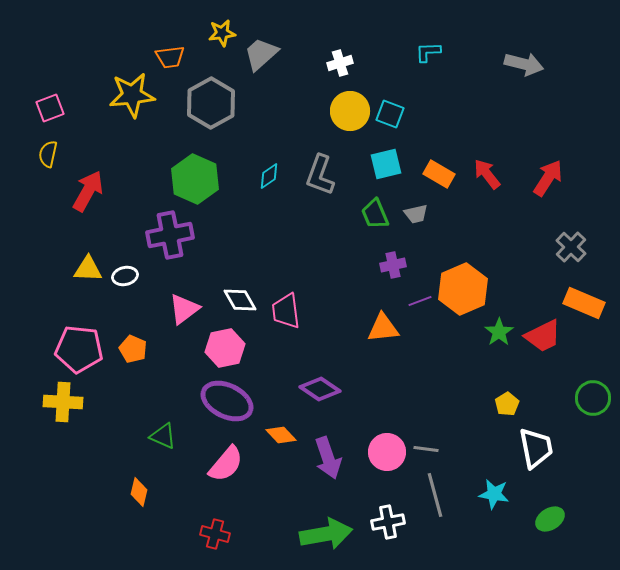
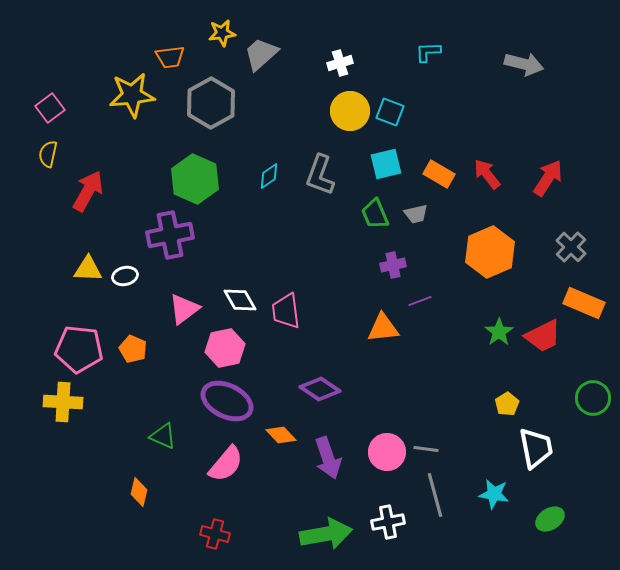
pink square at (50, 108): rotated 16 degrees counterclockwise
cyan square at (390, 114): moved 2 px up
orange hexagon at (463, 289): moved 27 px right, 37 px up
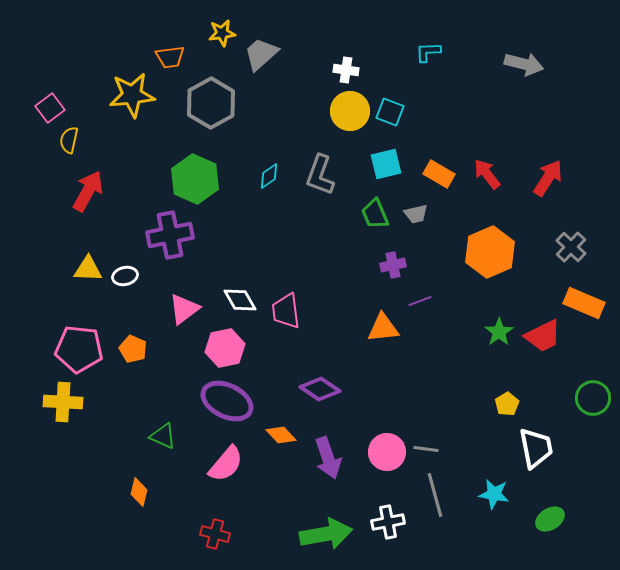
white cross at (340, 63): moved 6 px right, 7 px down; rotated 25 degrees clockwise
yellow semicircle at (48, 154): moved 21 px right, 14 px up
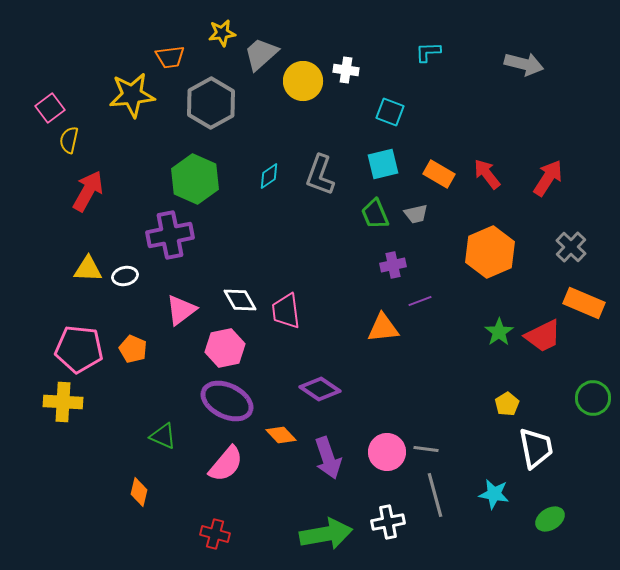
yellow circle at (350, 111): moved 47 px left, 30 px up
cyan square at (386, 164): moved 3 px left
pink triangle at (184, 309): moved 3 px left, 1 px down
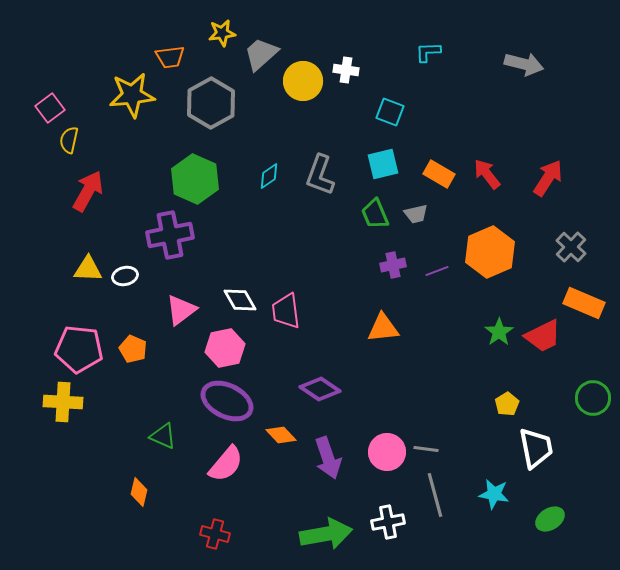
purple line at (420, 301): moved 17 px right, 30 px up
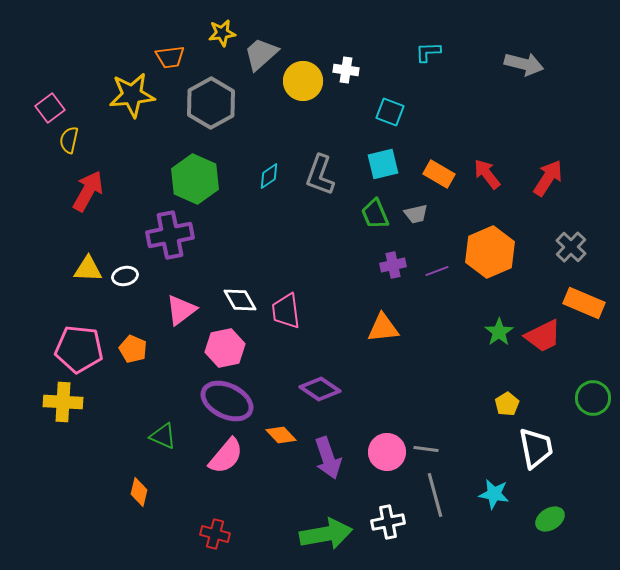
pink semicircle at (226, 464): moved 8 px up
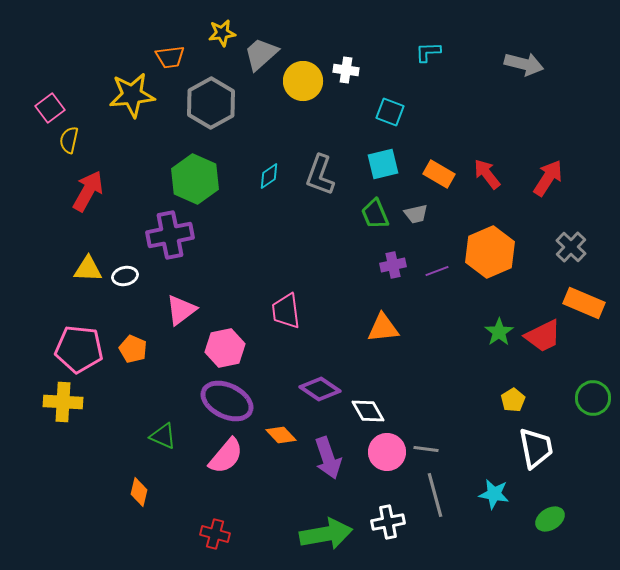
white diamond at (240, 300): moved 128 px right, 111 px down
yellow pentagon at (507, 404): moved 6 px right, 4 px up
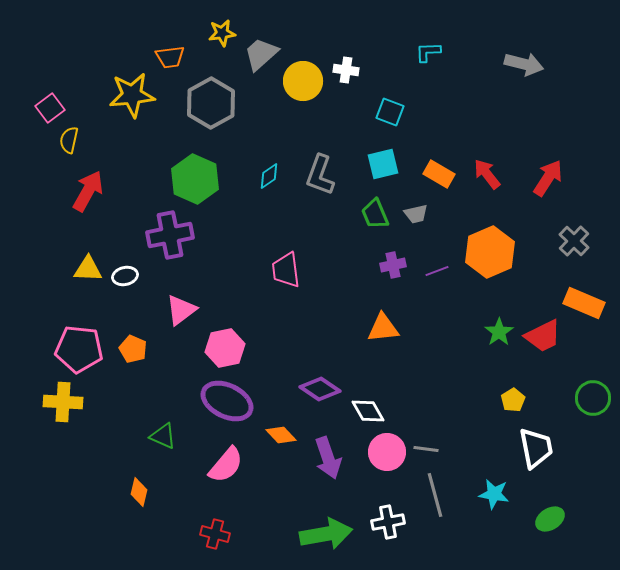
gray cross at (571, 247): moved 3 px right, 6 px up
pink trapezoid at (286, 311): moved 41 px up
pink semicircle at (226, 456): moved 9 px down
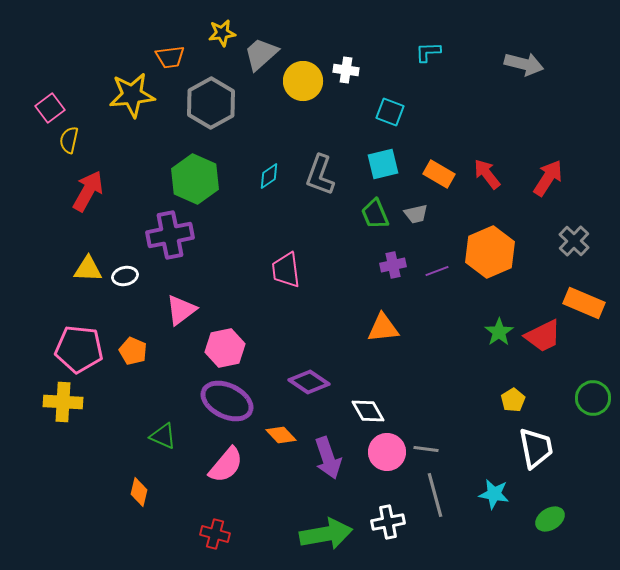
orange pentagon at (133, 349): moved 2 px down
purple diamond at (320, 389): moved 11 px left, 7 px up
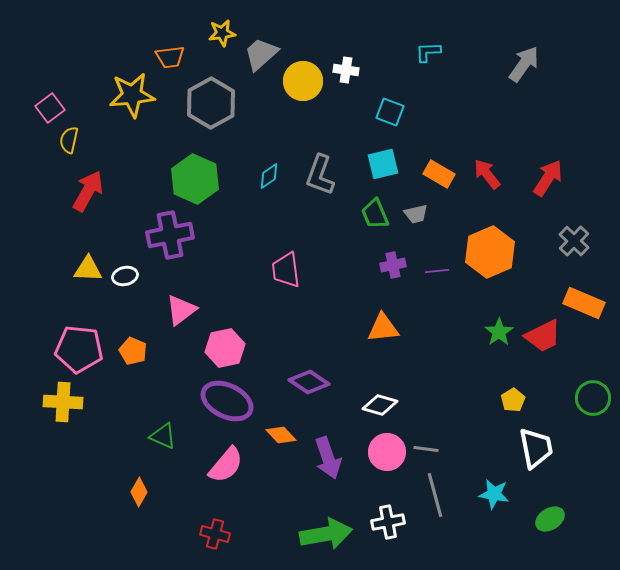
gray arrow at (524, 64): rotated 69 degrees counterclockwise
purple line at (437, 271): rotated 15 degrees clockwise
white diamond at (368, 411): moved 12 px right, 6 px up; rotated 44 degrees counterclockwise
orange diamond at (139, 492): rotated 16 degrees clockwise
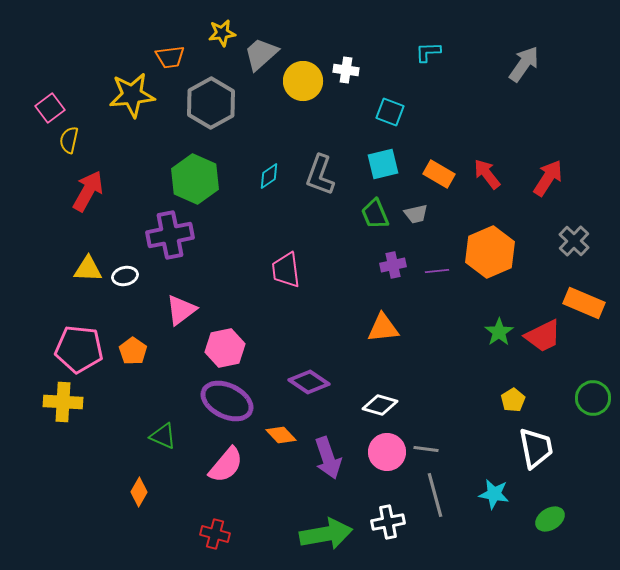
orange pentagon at (133, 351): rotated 12 degrees clockwise
